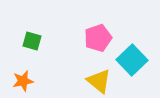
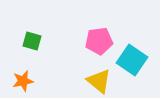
pink pentagon: moved 1 px right, 3 px down; rotated 12 degrees clockwise
cyan square: rotated 12 degrees counterclockwise
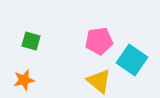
green square: moved 1 px left
orange star: moved 1 px right, 1 px up
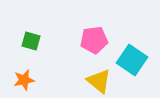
pink pentagon: moved 5 px left, 1 px up
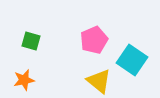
pink pentagon: rotated 16 degrees counterclockwise
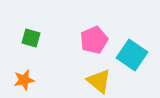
green square: moved 3 px up
cyan square: moved 5 px up
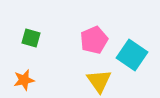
yellow triangle: rotated 16 degrees clockwise
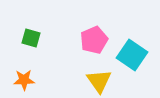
orange star: rotated 10 degrees clockwise
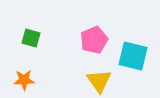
cyan square: moved 1 px right, 1 px down; rotated 20 degrees counterclockwise
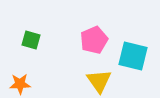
green square: moved 2 px down
orange star: moved 4 px left, 4 px down
